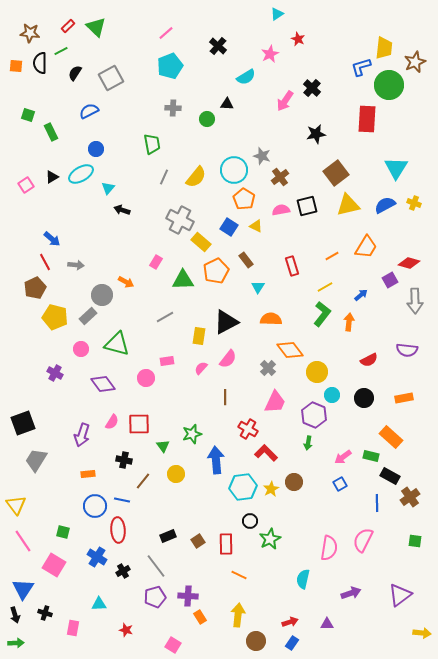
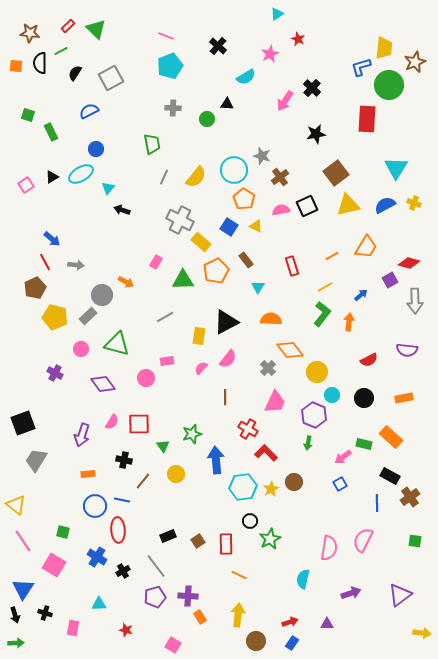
green triangle at (96, 27): moved 2 px down
pink line at (166, 33): moved 3 px down; rotated 63 degrees clockwise
black square at (307, 206): rotated 10 degrees counterclockwise
green rectangle at (371, 456): moved 7 px left, 12 px up
yellow triangle at (16, 505): rotated 15 degrees counterclockwise
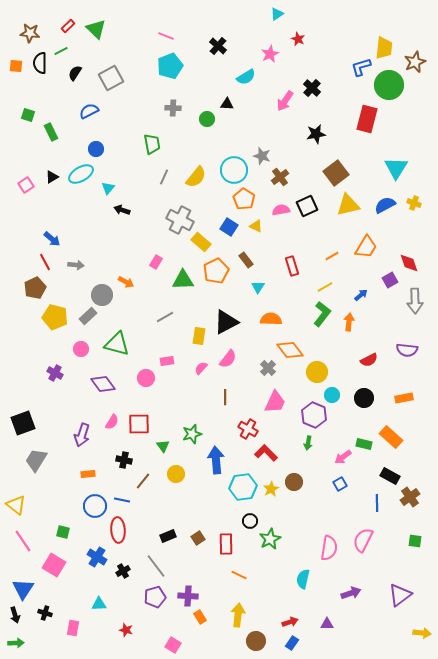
red rectangle at (367, 119): rotated 12 degrees clockwise
red diamond at (409, 263): rotated 55 degrees clockwise
brown square at (198, 541): moved 3 px up
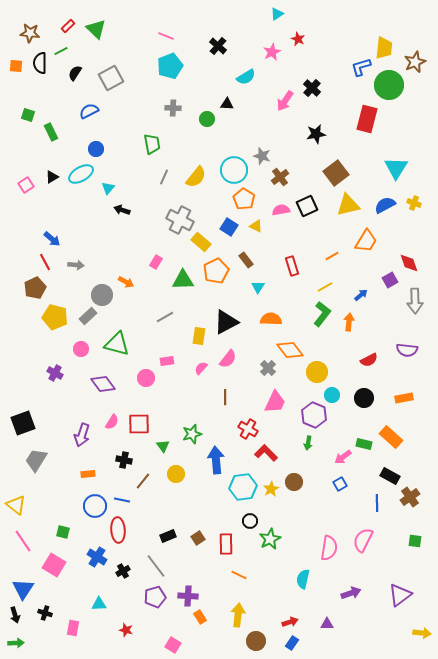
pink star at (270, 54): moved 2 px right, 2 px up
orange trapezoid at (366, 247): moved 6 px up
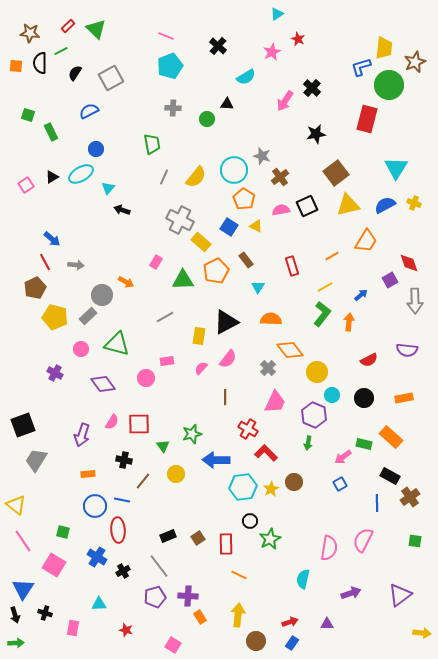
black square at (23, 423): moved 2 px down
blue arrow at (216, 460): rotated 84 degrees counterclockwise
gray line at (156, 566): moved 3 px right
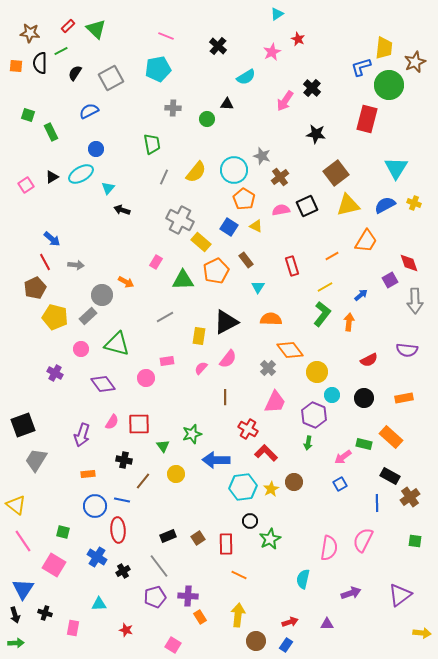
cyan pentagon at (170, 66): moved 12 px left, 3 px down; rotated 10 degrees clockwise
black star at (316, 134): rotated 18 degrees clockwise
yellow semicircle at (196, 177): moved 5 px up
blue rectangle at (292, 643): moved 6 px left, 2 px down
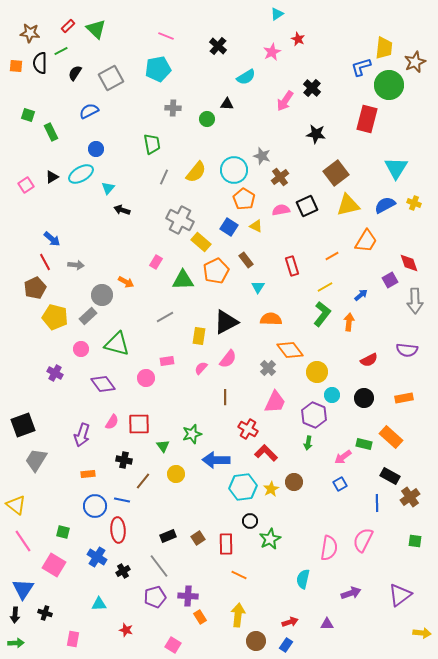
black arrow at (15, 615): rotated 21 degrees clockwise
pink rectangle at (73, 628): moved 11 px down
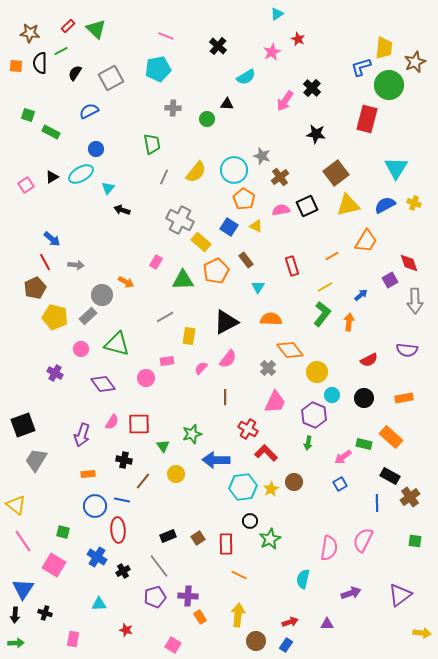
green rectangle at (51, 132): rotated 36 degrees counterclockwise
yellow rectangle at (199, 336): moved 10 px left
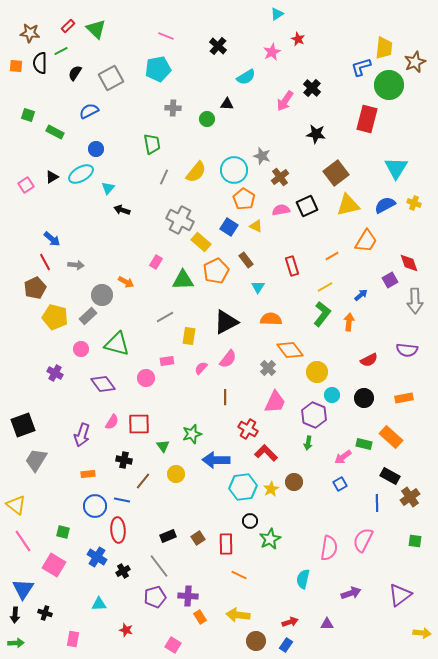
green rectangle at (51, 132): moved 4 px right
yellow arrow at (238, 615): rotated 90 degrees counterclockwise
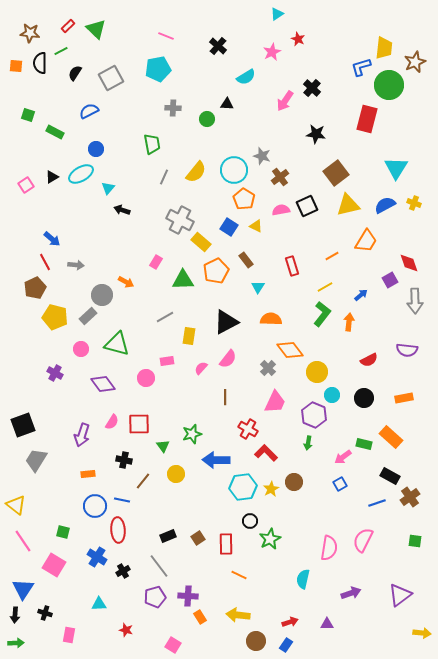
blue line at (377, 503): rotated 72 degrees clockwise
pink rectangle at (73, 639): moved 4 px left, 4 px up
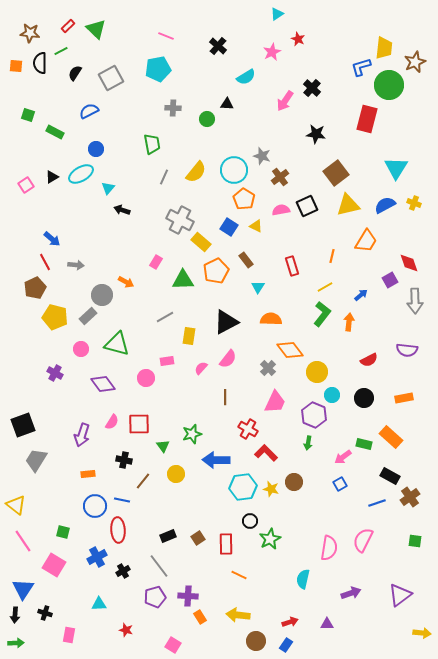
orange line at (332, 256): rotated 48 degrees counterclockwise
yellow star at (271, 489): rotated 28 degrees counterclockwise
blue cross at (97, 557): rotated 30 degrees clockwise
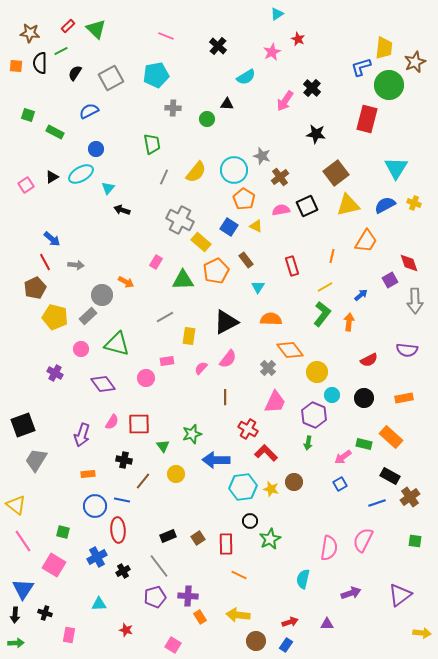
cyan pentagon at (158, 69): moved 2 px left, 6 px down
